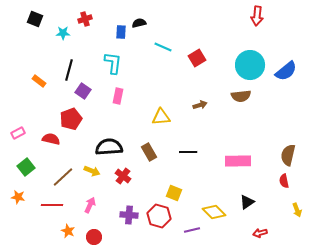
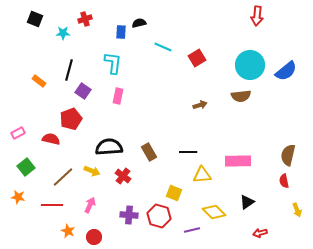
yellow triangle at (161, 117): moved 41 px right, 58 px down
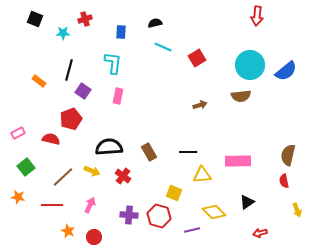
black semicircle at (139, 23): moved 16 px right
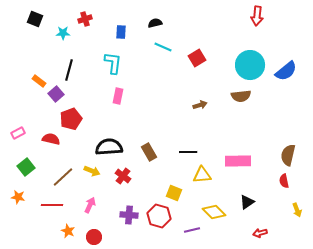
purple square at (83, 91): moved 27 px left, 3 px down; rotated 14 degrees clockwise
